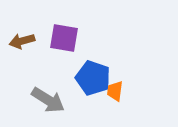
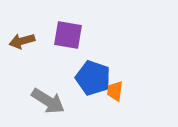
purple square: moved 4 px right, 3 px up
gray arrow: moved 1 px down
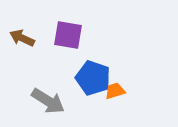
brown arrow: moved 3 px up; rotated 40 degrees clockwise
orange trapezoid: rotated 65 degrees clockwise
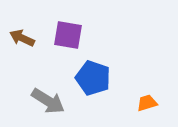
orange trapezoid: moved 32 px right, 12 px down
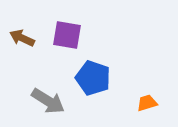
purple square: moved 1 px left
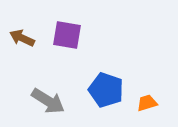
blue pentagon: moved 13 px right, 12 px down
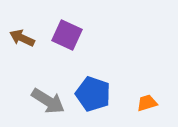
purple square: rotated 16 degrees clockwise
blue pentagon: moved 13 px left, 4 px down
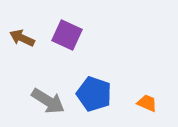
blue pentagon: moved 1 px right
orange trapezoid: rotated 40 degrees clockwise
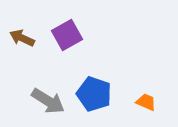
purple square: rotated 36 degrees clockwise
orange trapezoid: moved 1 px left, 1 px up
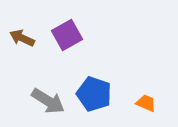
orange trapezoid: moved 1 px down
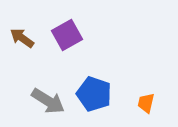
brown arrow: rotated 10 degrees clockwise
orange trapezoid: rotated 100 degrees counterclockwise
